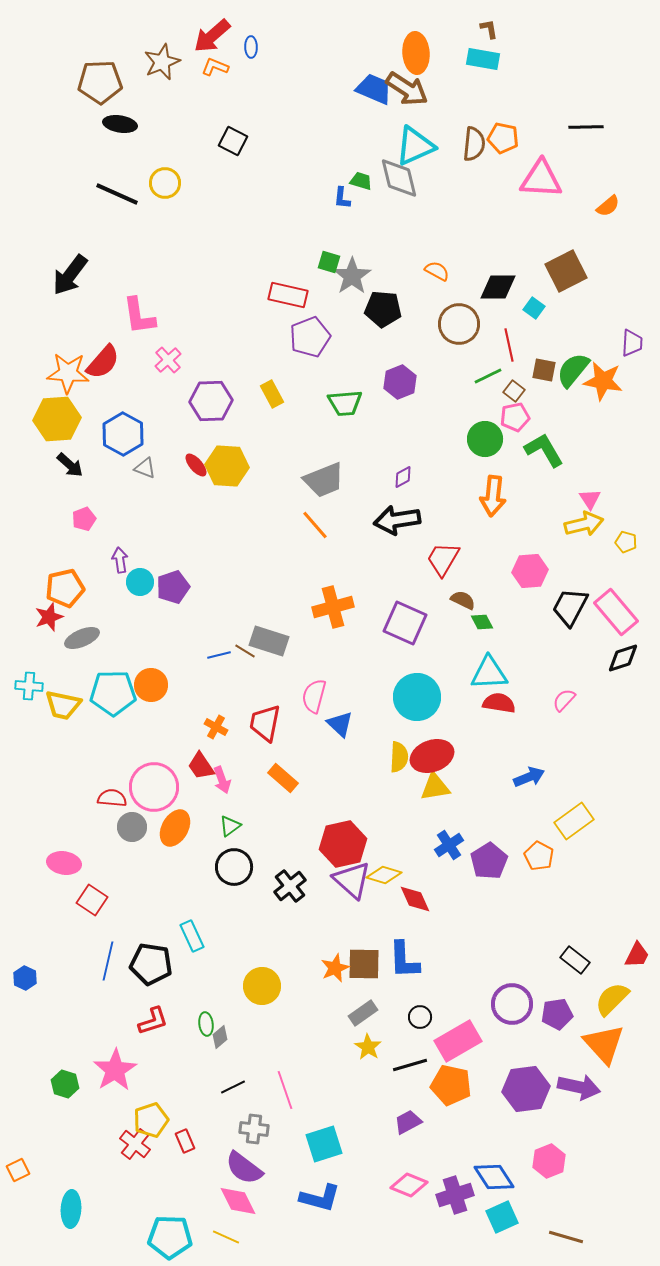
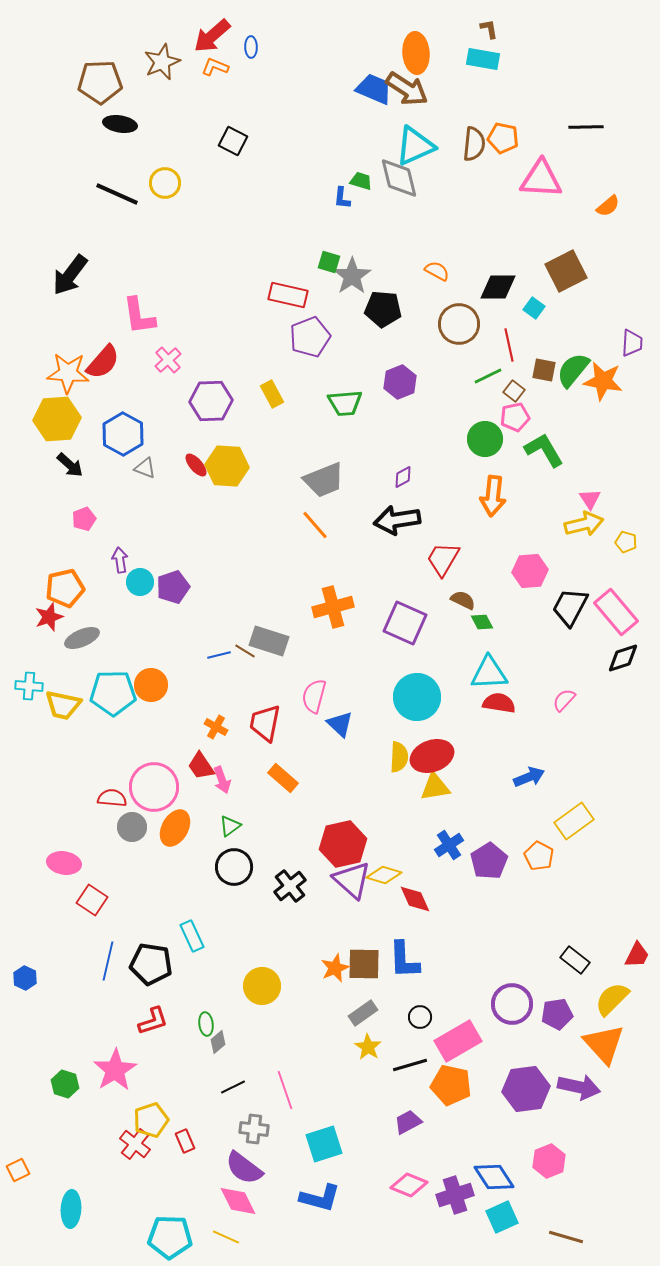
gray diamond at (220, 1037): moved 2 px left, 5 px down
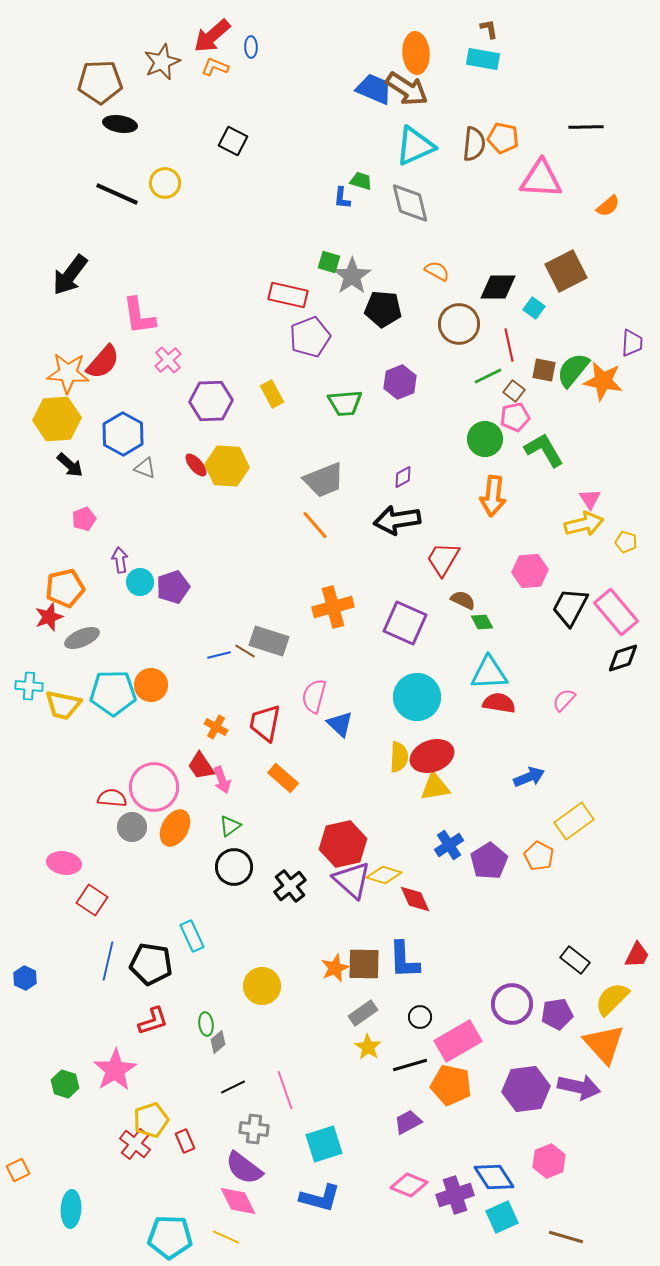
gray diamond at (399, 178): moved 11 px right, 25 px down
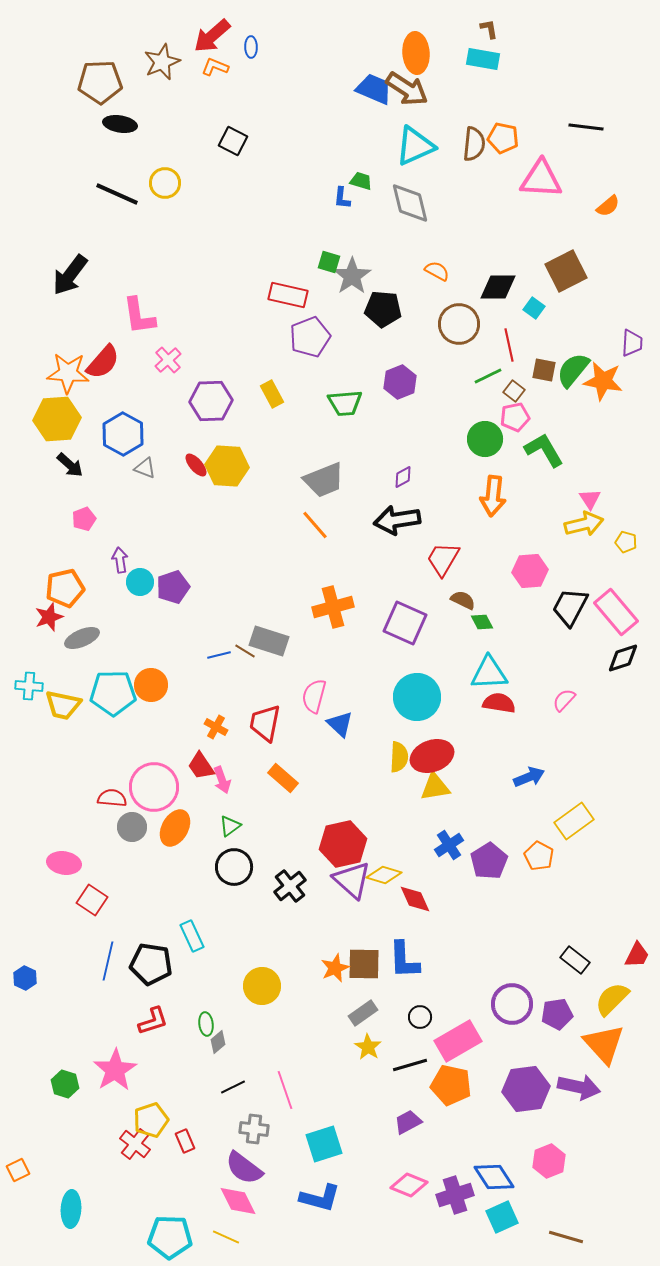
black line at (586, 127): rotated 8 degrees clockwise
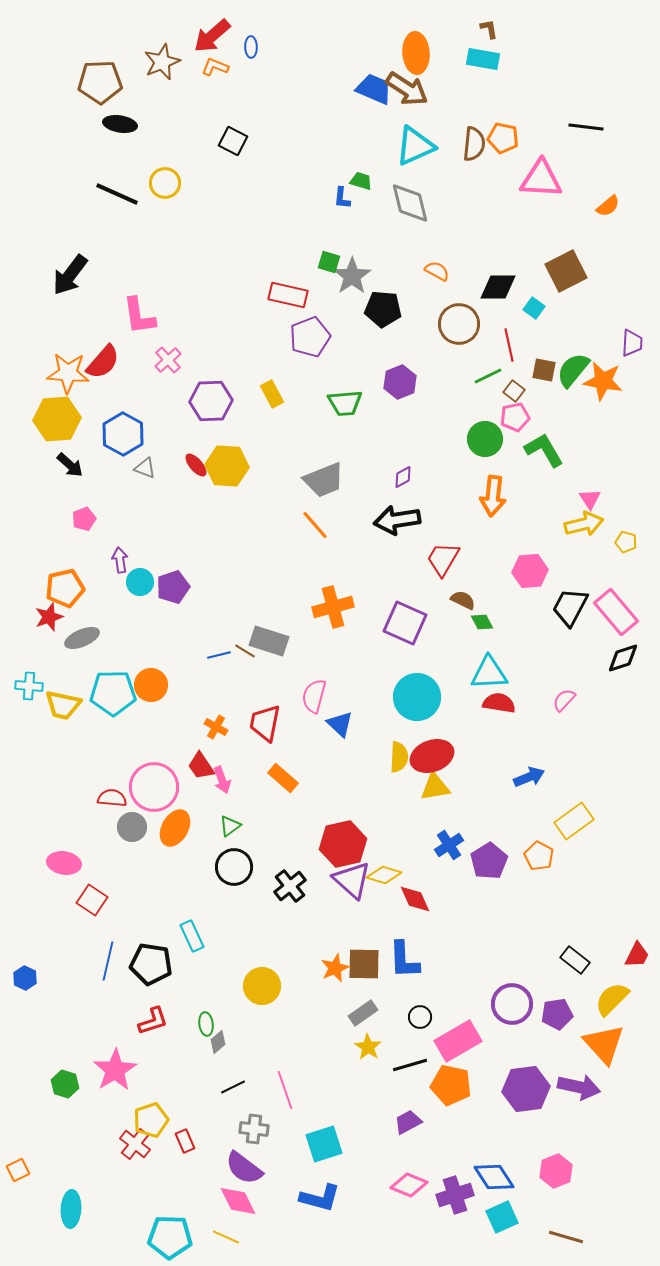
pink hexagon at (549, 1161): moved 7 px right, 10 px down
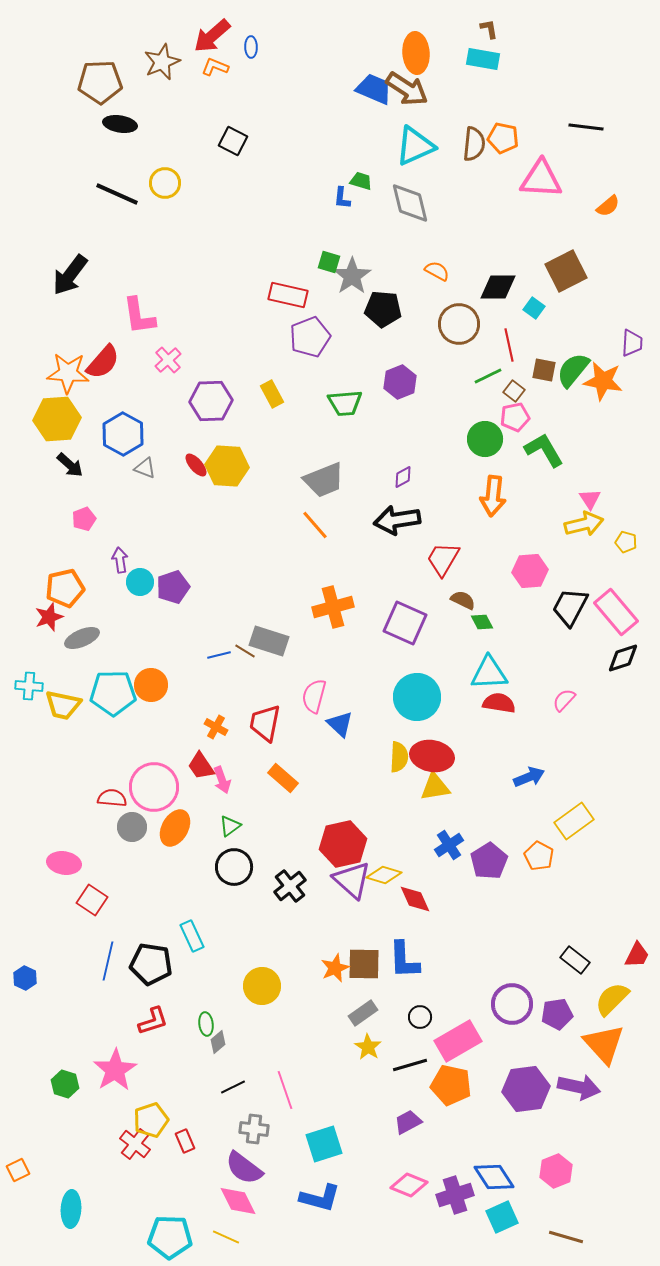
red ellipse at (432, 756): rotated 30 degrees clockwise
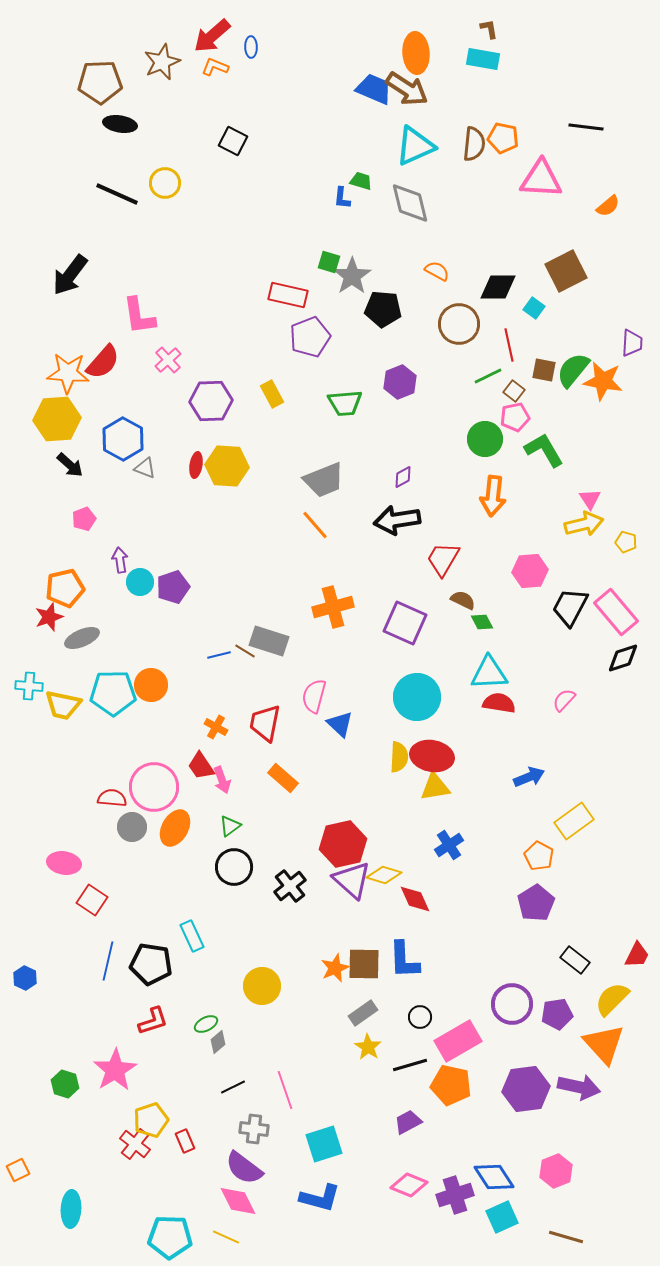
blue hexagon at (123, 434): moved 5 px down
red ellipse at (196, 465): rotated 50 degrees clockwise
purple pentagon at (489, 861): moved 47 px right, 42 px down
green ellipse at (206, 1024): rotated 70 degrees clockwise
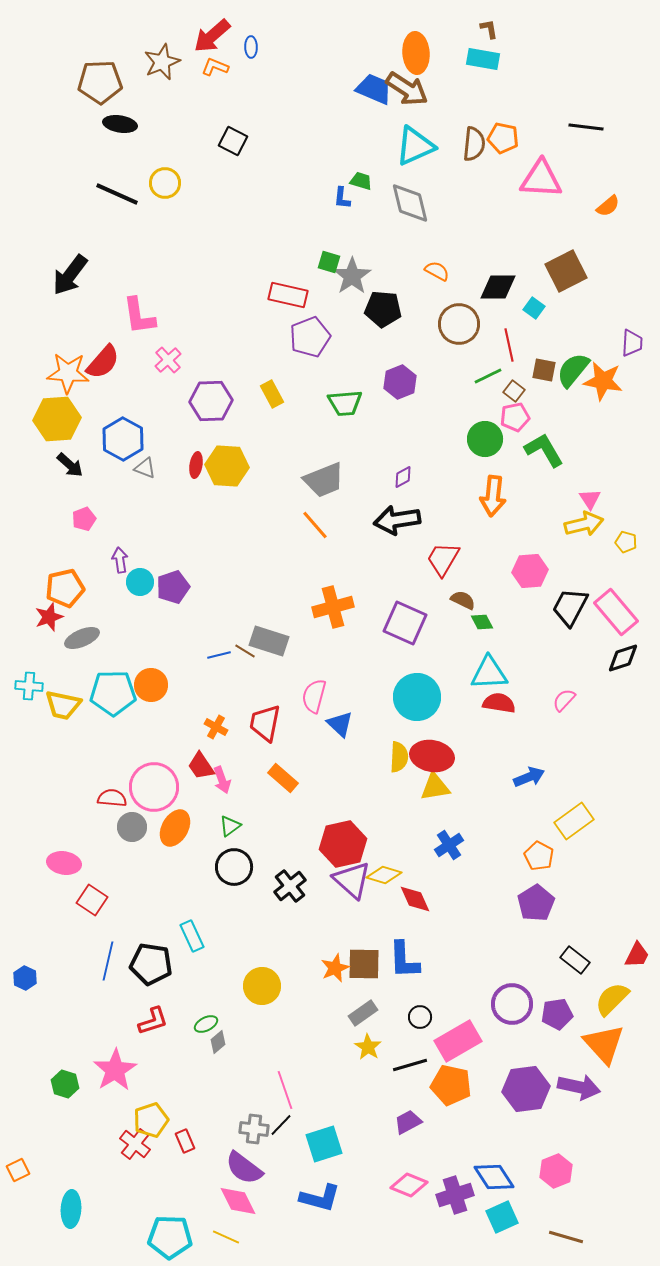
black line at (233, 1087): moved 48 px right, 38 px down; rotated 20 degrees counterclockwise
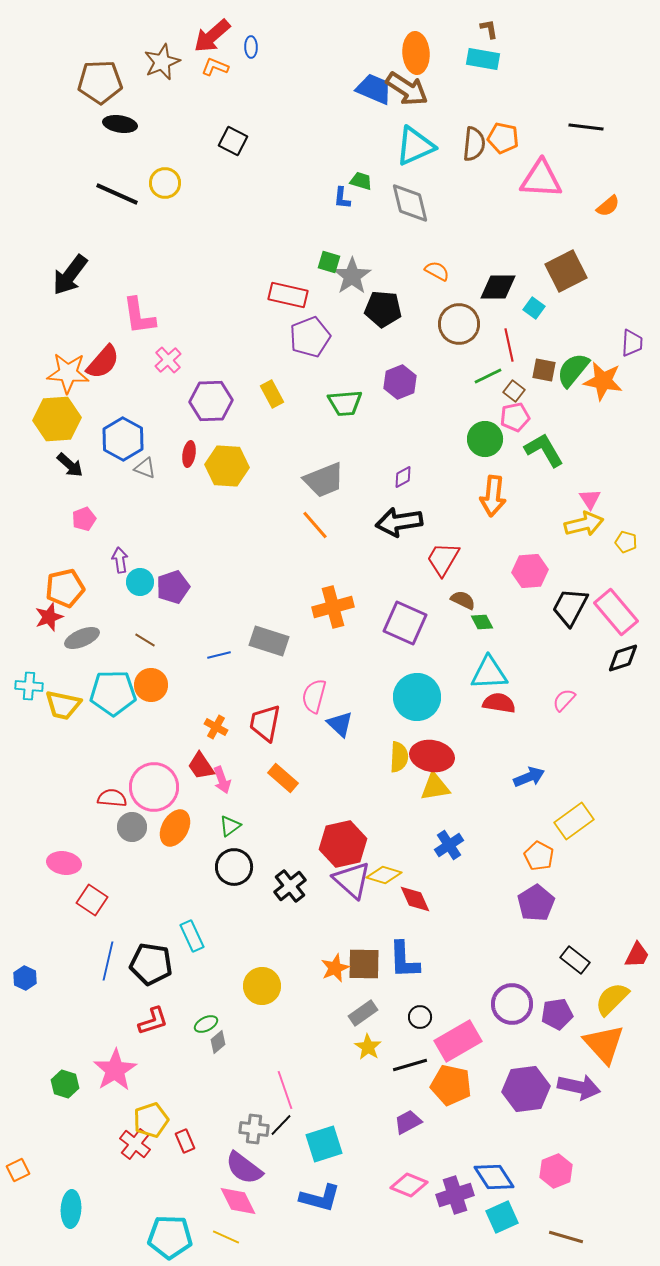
red ellipse at (196, 465): moved 7 px left, 11 px up
black arrow at (397, 520): moved 2 px right, 2 px down
brown line at (245, 651): moved 100 px left, 11 px up
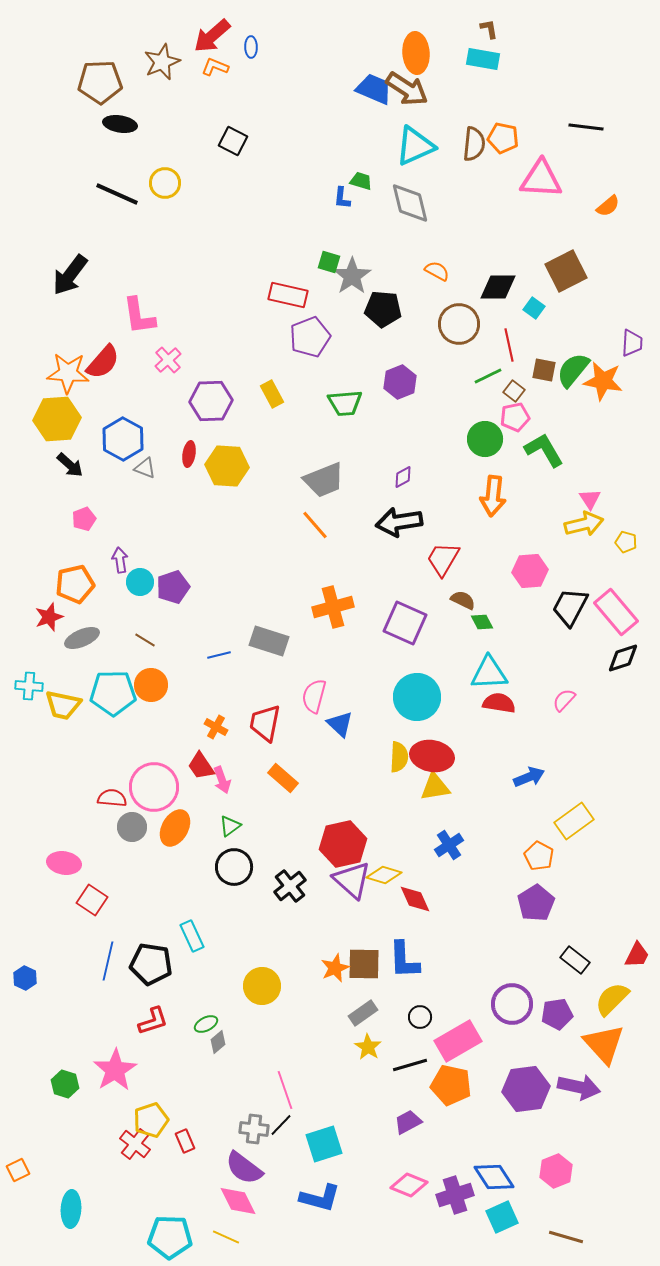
orange pentagon at (65, 588): moved 10 px right, 4 px up
